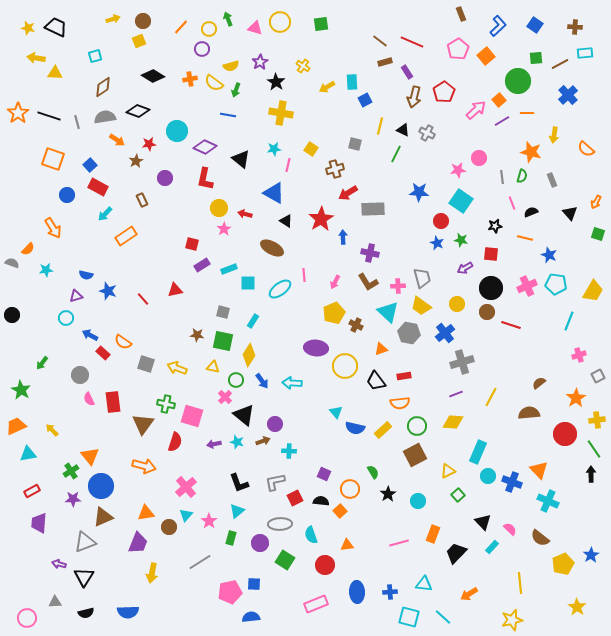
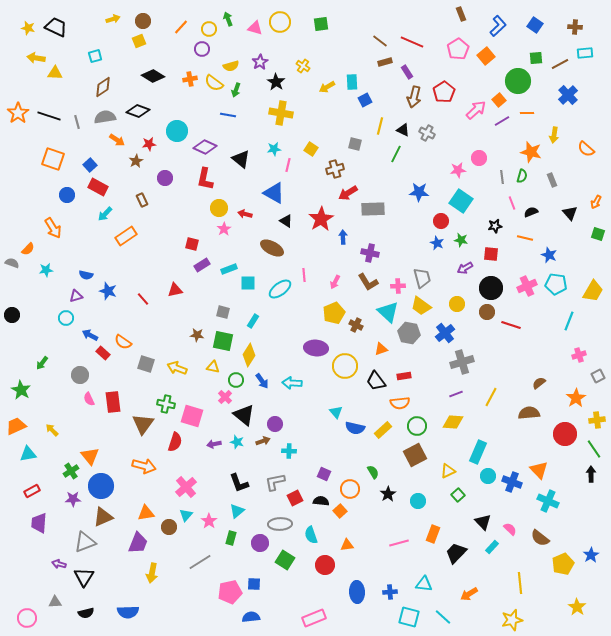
pink rectangle at (316, 604): moved 2 px left, 14 px down
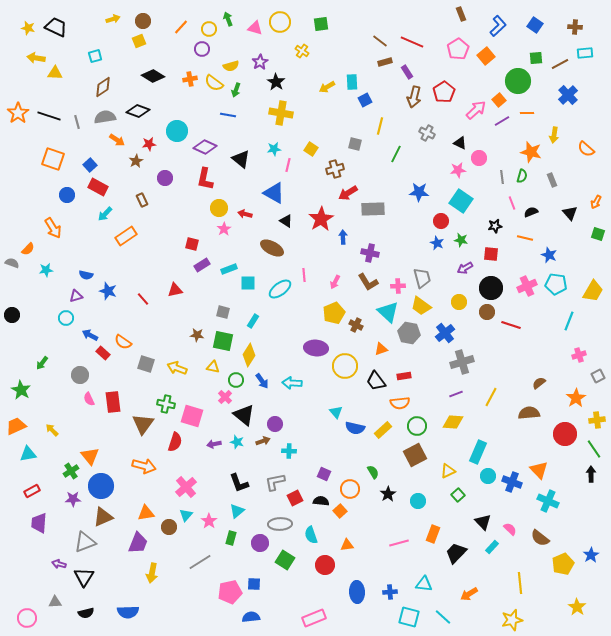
yellow cross at (303, 66): moved 1 px left, 15 px up
black triangle at (403, 130): moved 57 px right, 13 px down
yellow circle at (457, 304): moved 2 px right, 2 px up
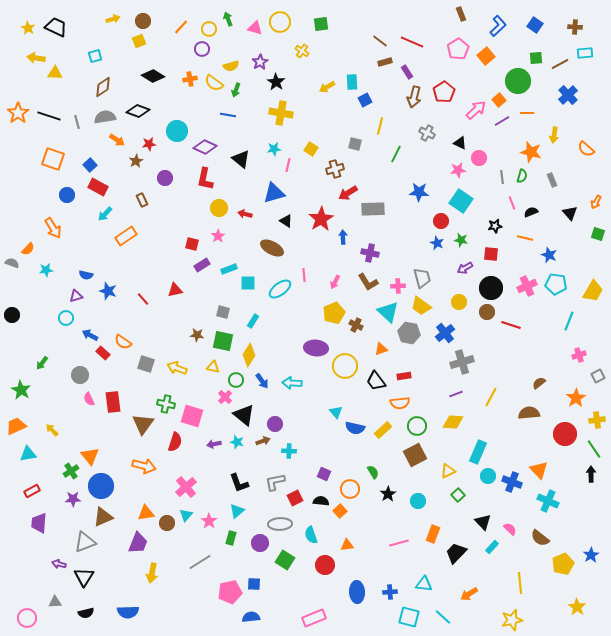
yellow star at (28, 28): rotated 16 degrees clockwise
blue triangle at (274, 193): rotated 45 degrees counterclockwise
pink star at (224, 229): moved 6 px left, 7 px down
brown circle at (169, 527): moved 2 px left, 4 px up
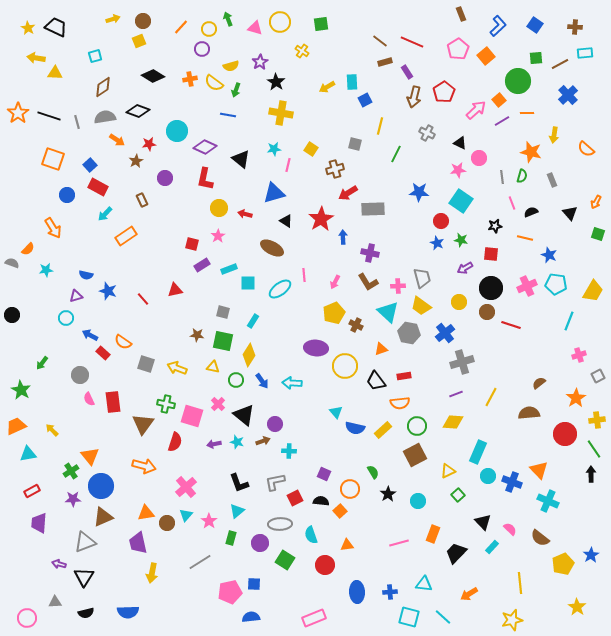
pink cross at (225, 397): moved 7 px left, 7 px down
purple trapezoid at (138, 543): rotated 145 degrees clockwise
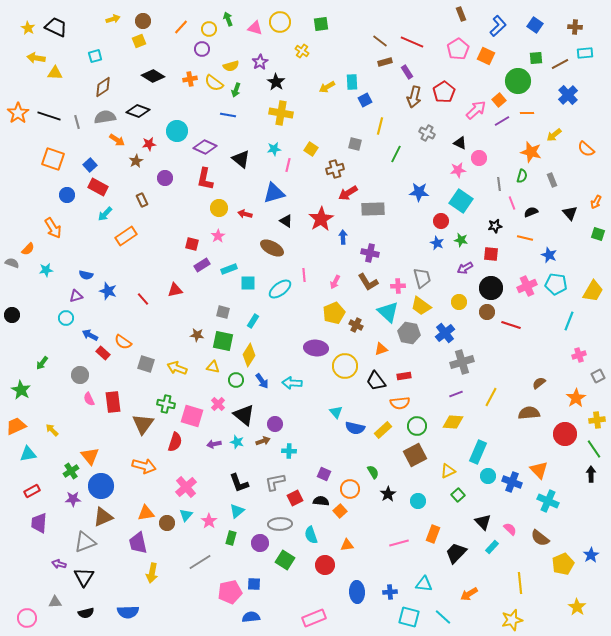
orange square at (486, 56): rotated 24 degrees counterclockwise
yellow arrow at (554, 135): rotated 42 degrees clockwise
gray line at (502, 177): moved 3 px left, 7 px down
